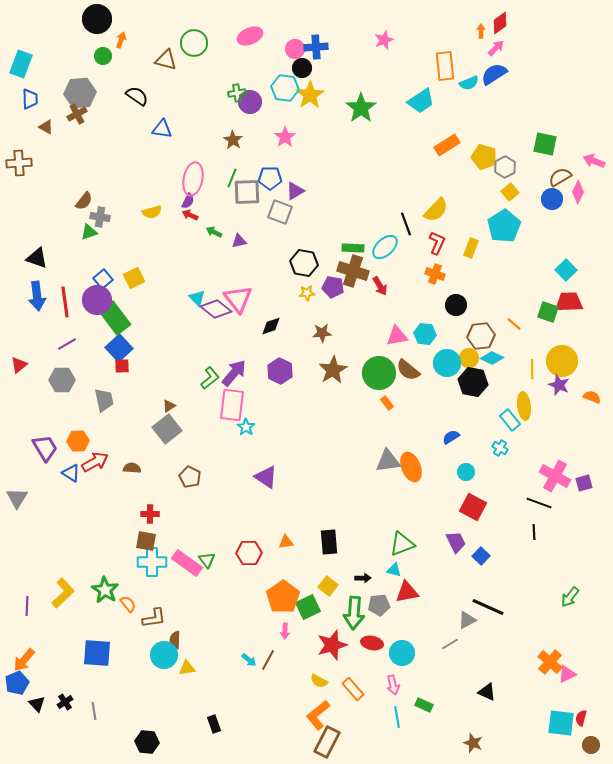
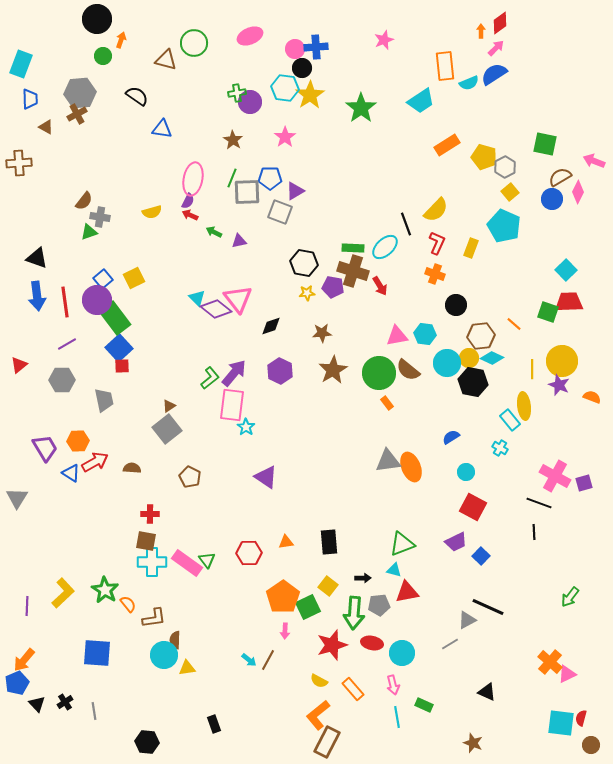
cyan pentagon at (504, 226): rotated 16 degrees counterclockwise
purple trapezoid at (456, 542): rotated 90 degrees clockwise
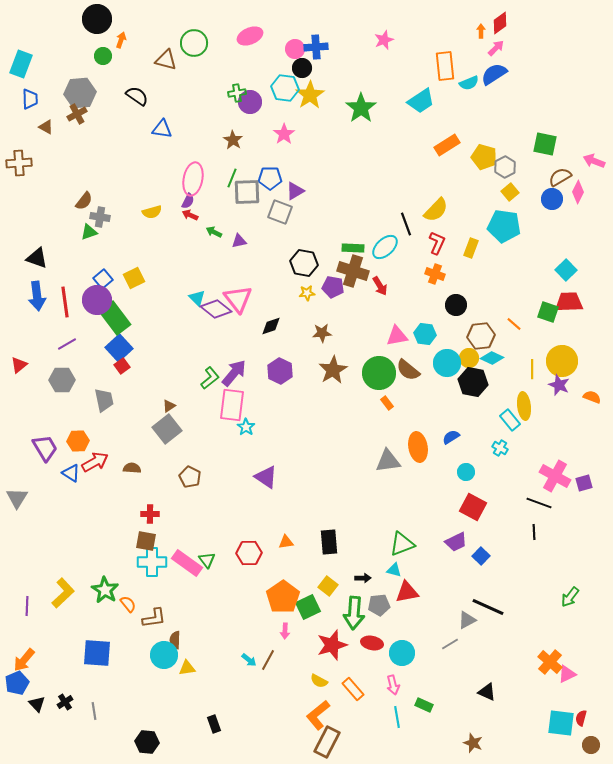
pink star at (285, 137): moved 1 px left, 3 px up
cyan pentagon at (504, 226): rotated 16 degrees counterclockwise
red square at (122, 366): rotated 35 degrees counterclockwise
orange ellipse at (411, 467): moved 7 px right, 20 px up; rotated 12 degrees clockwise
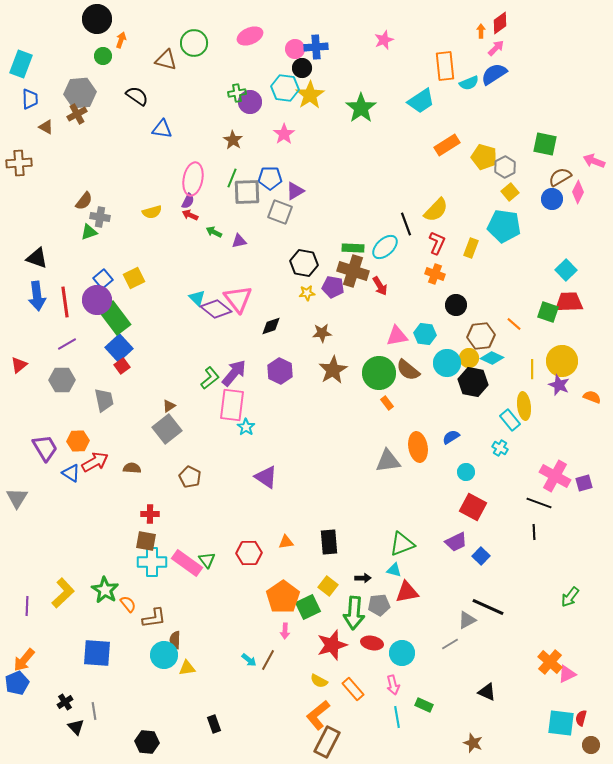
black triangle at (37, 704): moved 39 px right, 23 px down
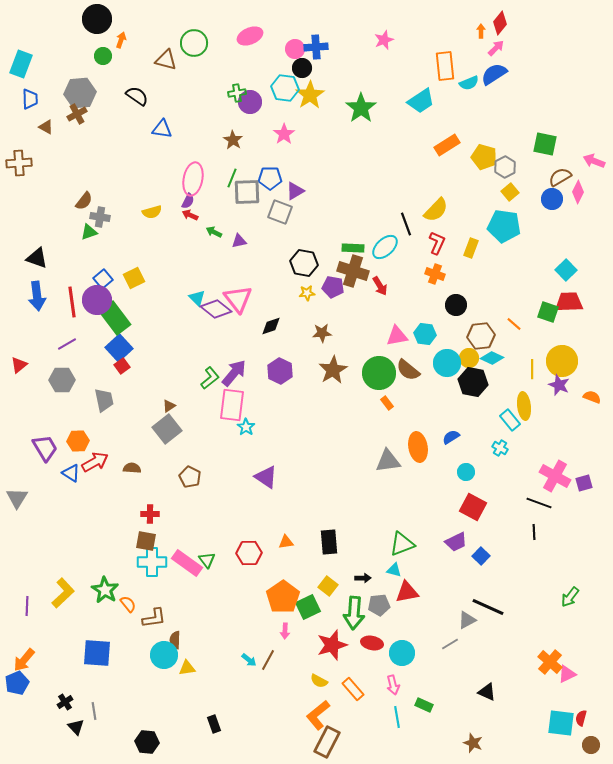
red diamond at (500, 23): rotated 15 degrees counterclockwise
red line at (65, 302): moved 7 px right
